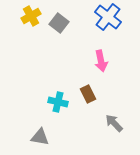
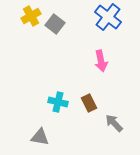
gray square: moved 4 px left, 1 px down
brown rectangle: moved 1 px right, 9 px down
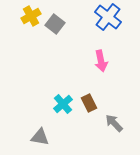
cyan cross: moved 5 px right, 2 px down; rotated 36 degrees clockwise
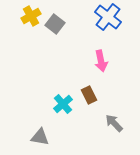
brown rectangle: moved 8 px up
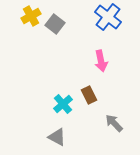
gray triangle: moved 17 px right; rotated 18 degrees clockwise
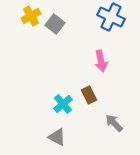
blue cross: moved 3 px right; rotated 12 degrees counterclockwise
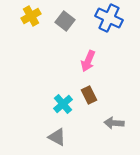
blue cross: moved 2 px left, 1 px down
gray square: moved 10 px right, 3 px up
pink arrow: moved 13 px left; rotated 35 degrees clockwise
gray arrow: rotated 42 degrees counterclockwise
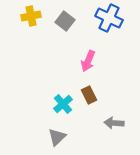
yellow cross: rotated 18 degrees clockwise
gray triangle: rotated 48 degrees clockwise
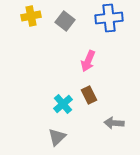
blue cross: rotated 32 degrees counterclockwise
